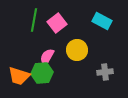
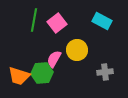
pink semicircle: moved 7 px right, 2 px down
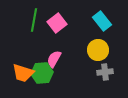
cyan rectangle: rotated 24 degrees clockwise
yellow circle: moved 21 px right
orange trapezoid: moved 4 px right, 3 px up
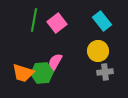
yellow circle: moved 1 px down
pink semicircle: moved 1 px right, 3 px down
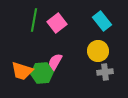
orange trapezoid: moved 1 px left, 2 px up
